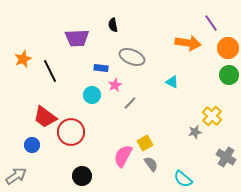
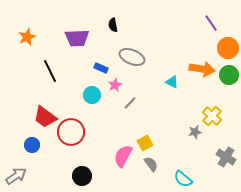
orange arrow: moved 14 px right, 26 px down
orange star: moved 4 px right, 22 px up
blue rectangle: rotated 16 degrees clockwise
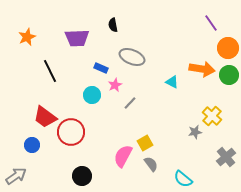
gray cross: rotated 18 degrees clockwise
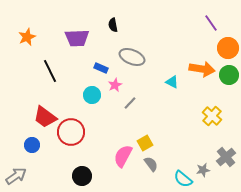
gray star: moved 8 px right, 38 px down
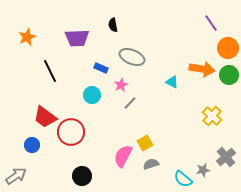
pink star: moved 6 px right
gray semicircle: rotated 70 degrees counterclockwise
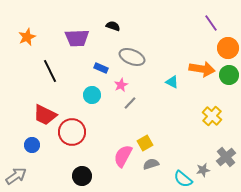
black semicircle: moved 1 px down; rotated 120 degrees clockwise
red trapezoid: moved 2 px up; rotated 10 degrees counterclockwise
red circle: moved 1 px right
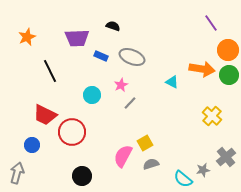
orange circle: moved 2 px down
blue rectangle: moved 12 px up
gray arrow: moved 1 px right, 3 px up; rotated 40 degrees counterclockwise
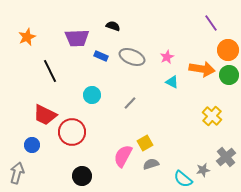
pink star: moved 46 px right, 28 px up
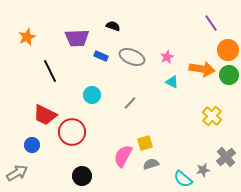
yellow square: rotated 14 degrees clockwise
gray arrow: rotated 45 degrees clockwise
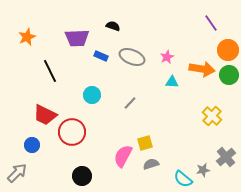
cyan triangle: rotated 24 degrees counterclockwise
gray arrow: rotated 15 degrees counterclockwise
